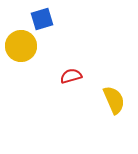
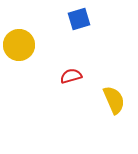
blue square: moved 37 px right
yellow circle: moved 2 px left, 1 px up
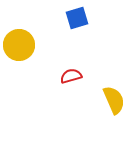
blue square: moved 2 px left, 1 px up
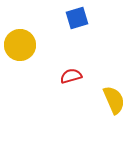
yellow circle: moved 1 px right
